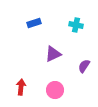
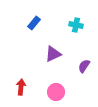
blue rectangle: rotated 32 degrees counterclockwise
pink circle: moved 1 px right, 2 px down
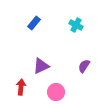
cyan cross: rotated 16 degrees clockwise
purple triangle: moved 12 px left, 12 px down
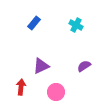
purple semicircle: rotated 24 degrees clockwise
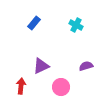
purple semicircle: moved 2 px right; rotated 16 degrees clockwise
red arrow: moved 1 px up
pink circle: moved 5 px right, 5 px up
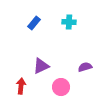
cyan cross: moved 7 px left, 3 px up; rotated 24 degrees counterclockwise
purple semicircle: moved 1 px left, 1 px down
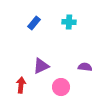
purple semicircle: rotated 24 degrees clockwise
red arrow: moved 1 px up
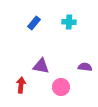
purple triangle: rotated 36 degrees clockwise
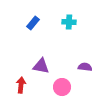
blue rectangle: moved 1 px left
pink circle: moved 1 px right
